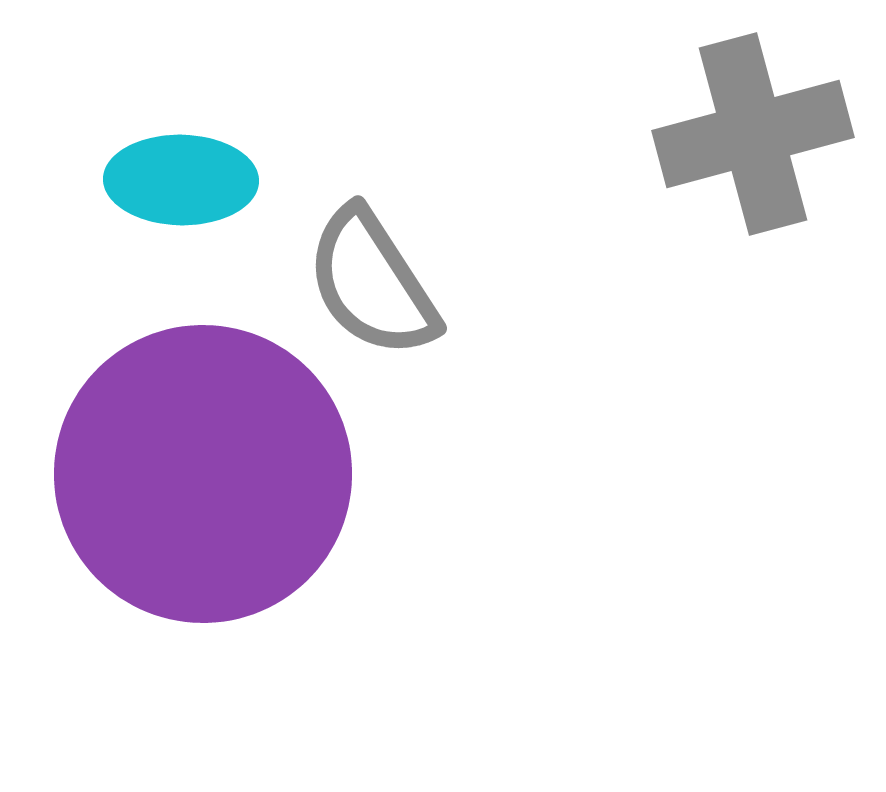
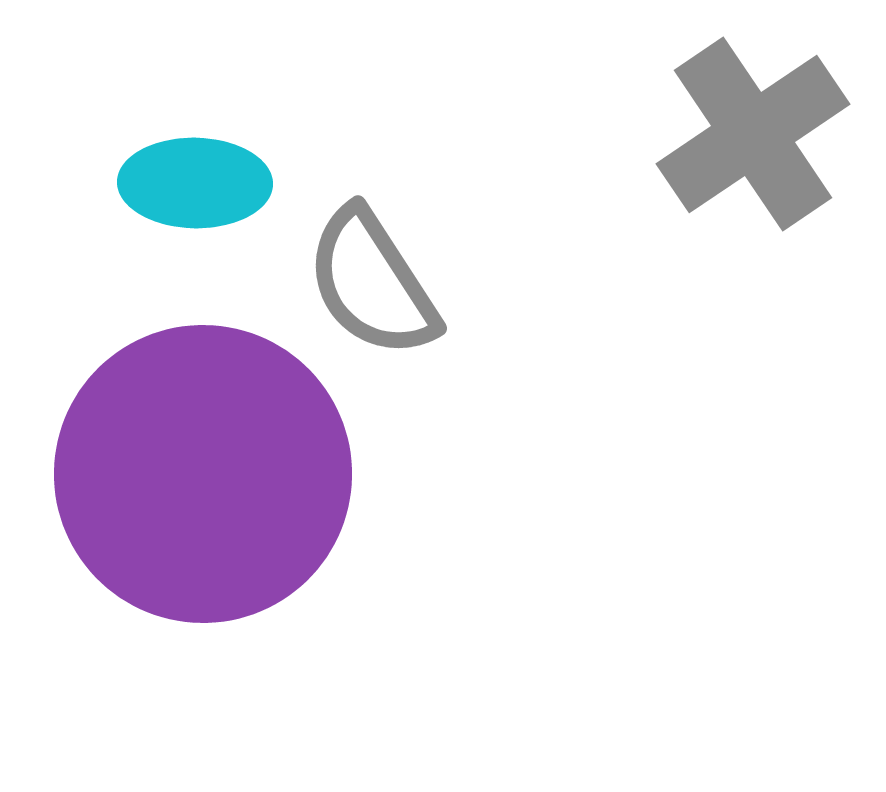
gray cross: rotated 19 degrees counterclockwise
cyan ellipse: moved 14 px right, 3 px down
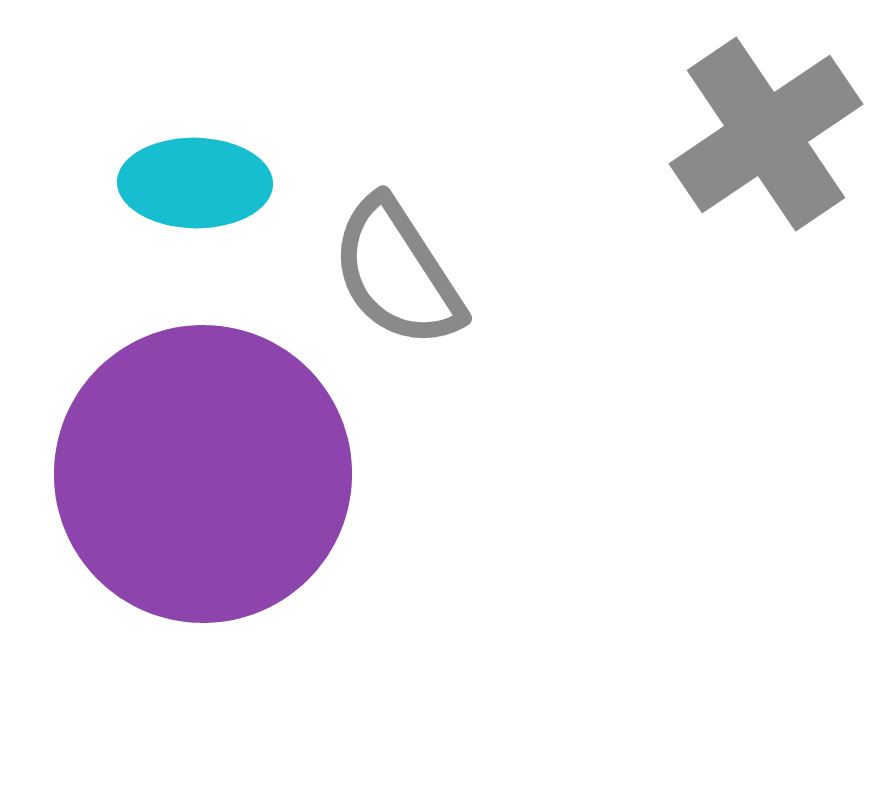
gray cross: moved 13 px right
gray semicircle: moved 25 px right, 10 px up
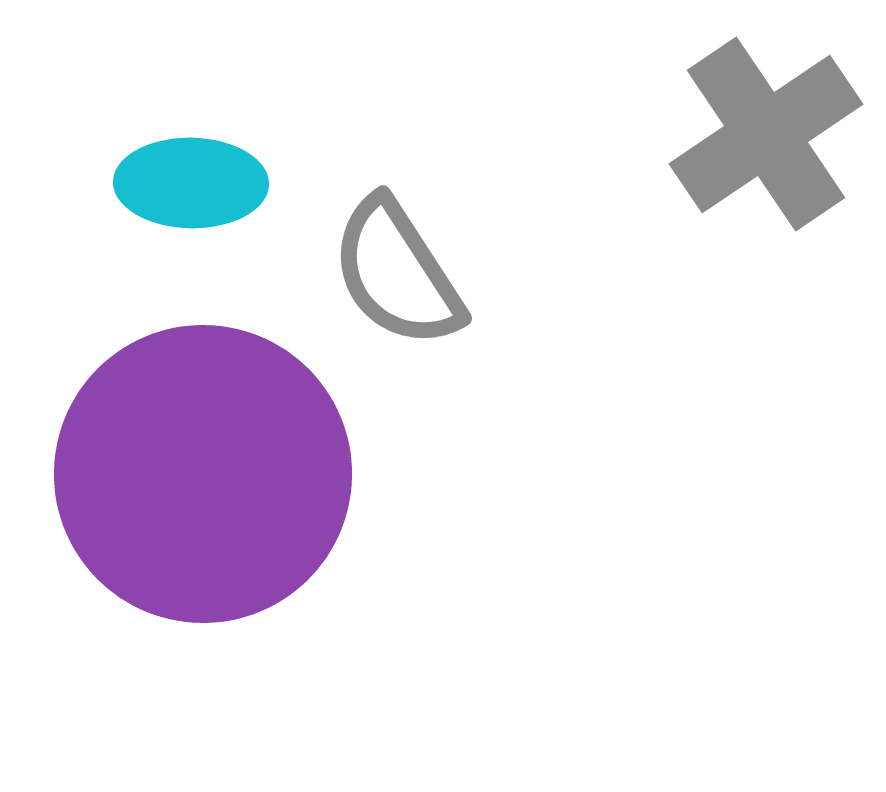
cyan ellipse: moved 4 px left
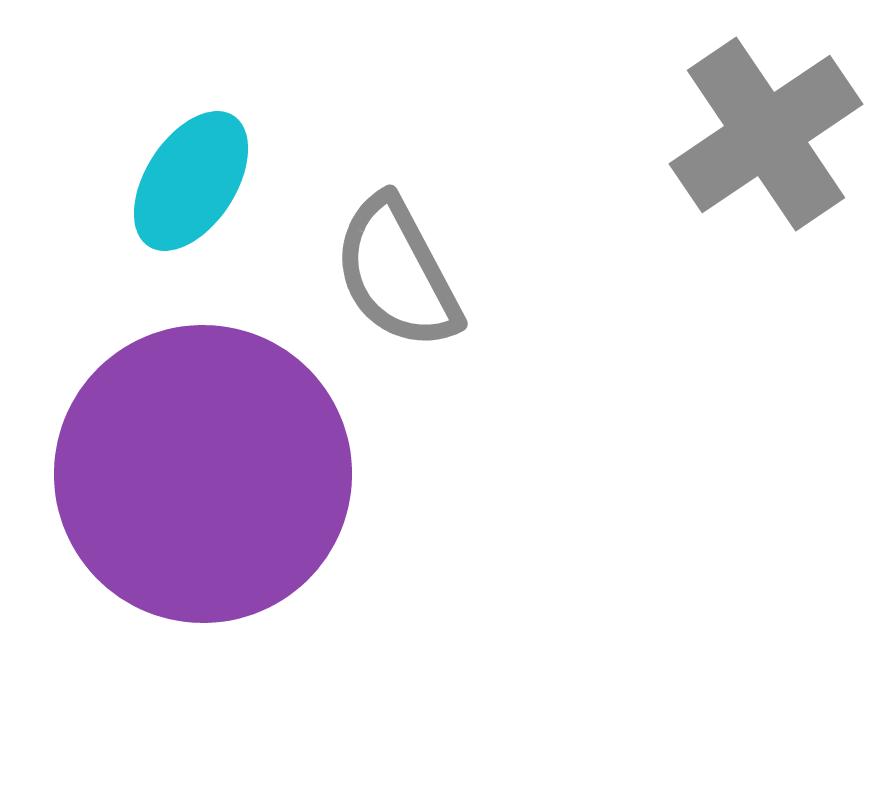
cyan ellipse: moved 2 px up; rotated 58 degrees counterclockwise
gray semicircle: rotated 5 degrees clockwise
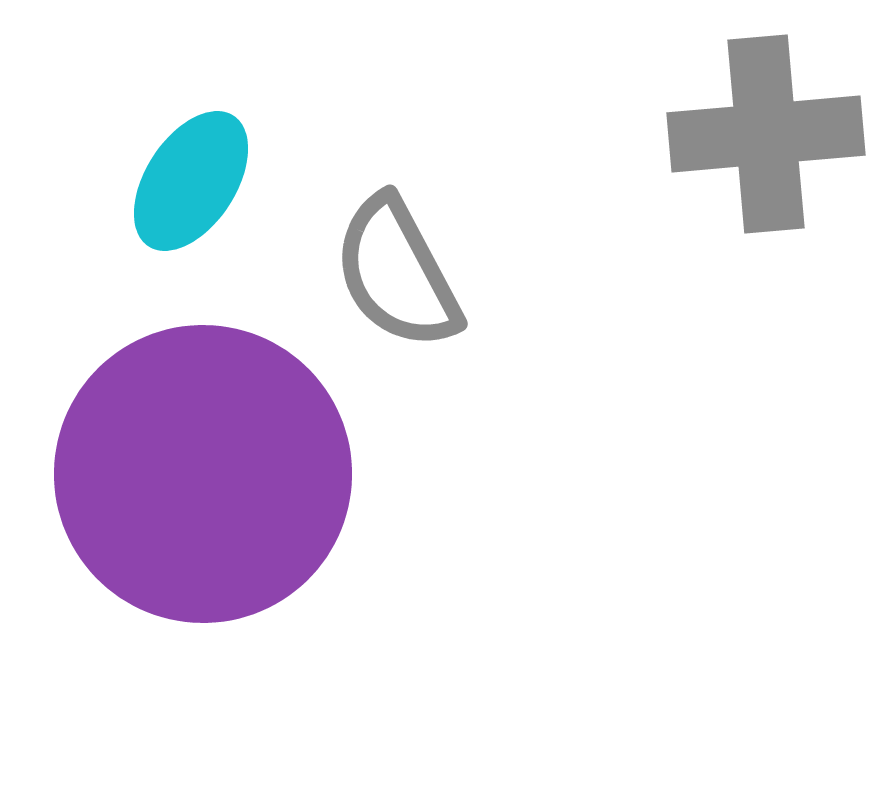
gray cross: rotated 29 degrees clockwise
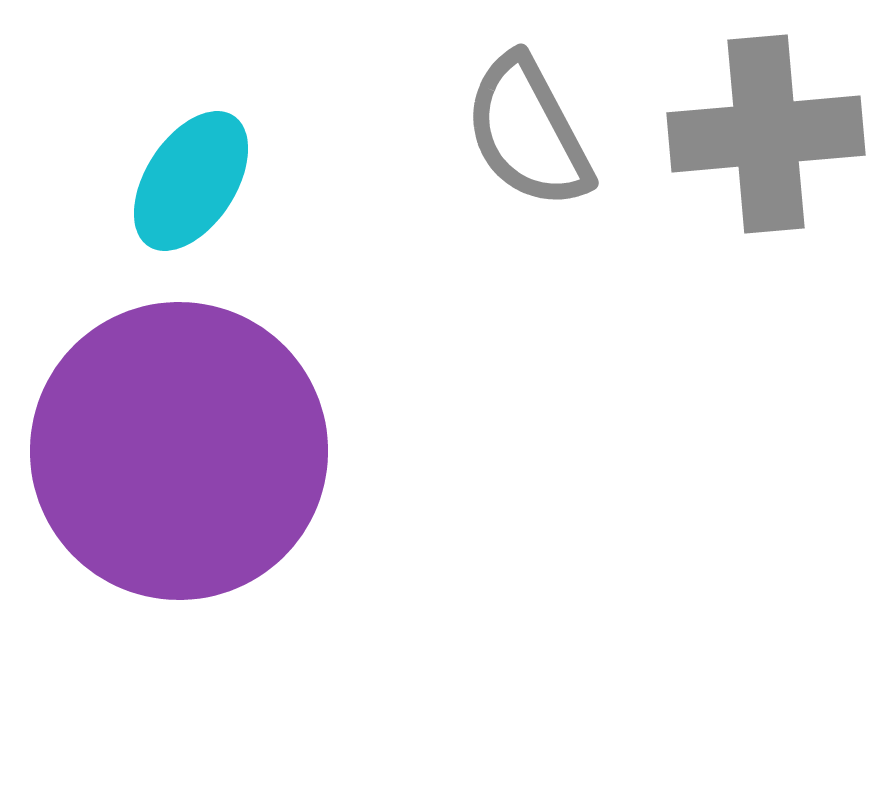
gray semicircle: moved 131 px right, 141 px up
purple circle: moved 24 px left, 23 px up
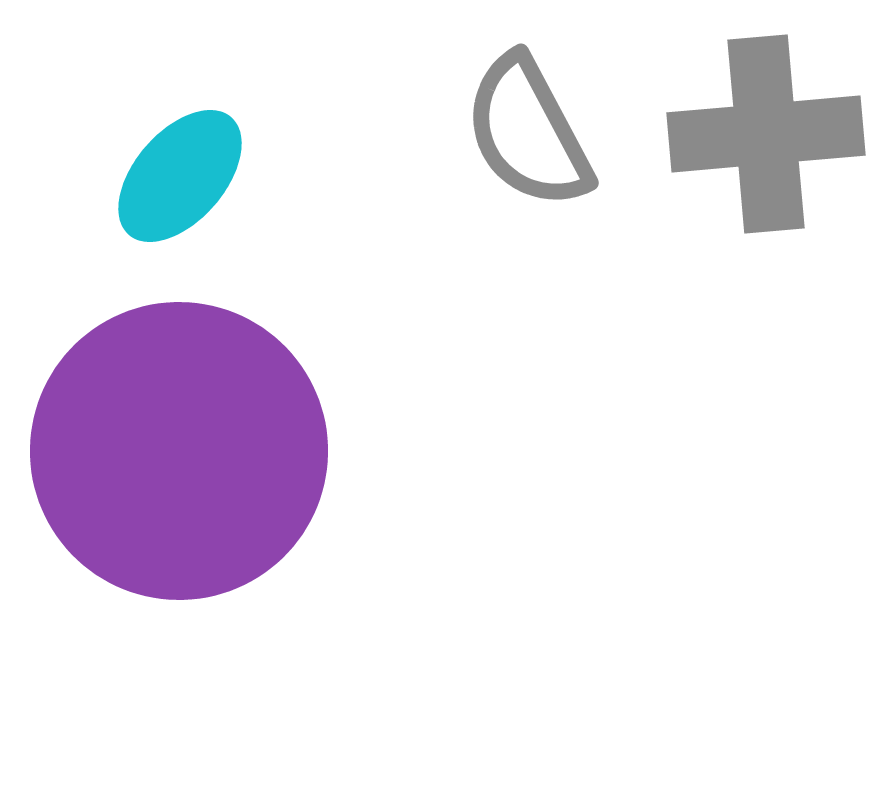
cyan ellipse: moved 11 px left, 5 px up; rotated 8 degrees clockwise
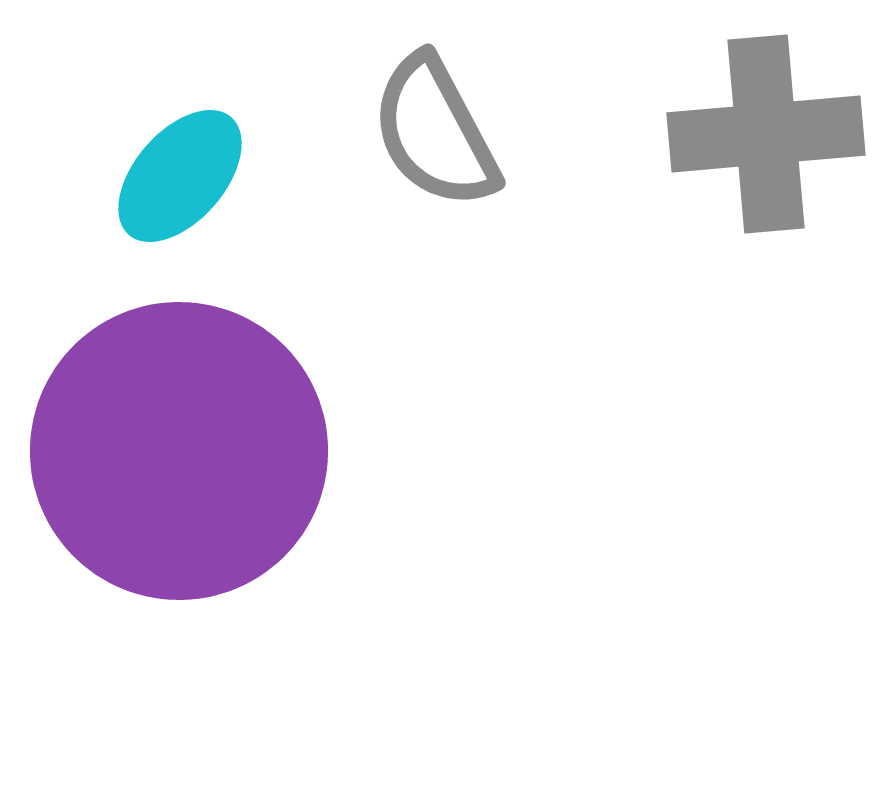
gray semicircle: moved 93 px left
